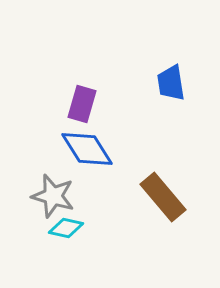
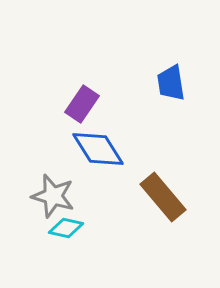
purple rectangle: rotated 18 degrees clockwise
blue diamond: moved 11 px right
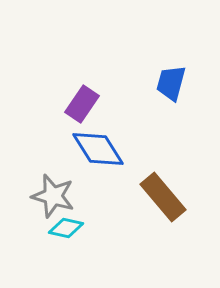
blue trapezoid: rotated 24 degrees clockwise
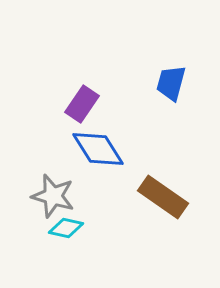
brown rectangle: rotated 15 degrees counterclockwise
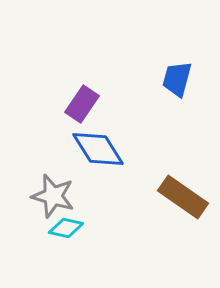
blue trapezoid: moved 6 px right, 4 px up
brown rectangle: moved 20 px right
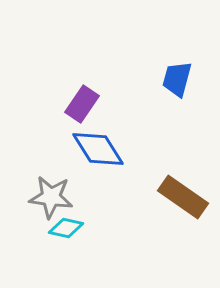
gray star: moved 2 px left, 1 px down; rotated 9 degrees counterclockwise
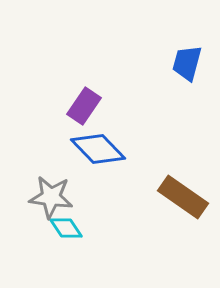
blue trapezoid: moved 10 px right, 16 px up
purple rectangle: moved 2 px right, 2 px down
blue diamond: rotated 12 degrees counterclockwise
cyan diamond: rotated 44 degrees clockwise
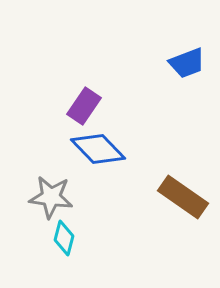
blue trapezoid: rotated 126 degrees counterclockwise
cyan diamond: moved 2 px left, 10 px down; rotated 48 degrees clockwise
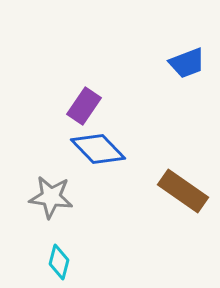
brown rectangle: moved 6 px up
cyan diamond: moved 5 px left, 24 px down
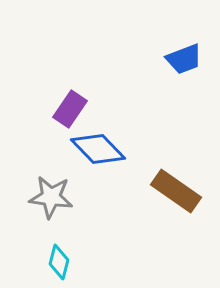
blue trapezoid: moved 3 px left, 4 px up
purple rectangle: moved 14 px left, 3 px down
brown rectangle: moved 7 px left
